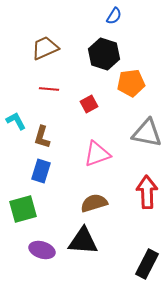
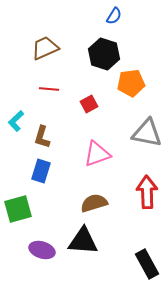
cyan L-shape: rotated 105 degrees counterclockwise
green square: moved 5 px left
black rectangle: rotated 56 degrees counterclockwise
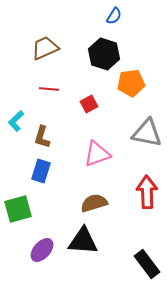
purple ellipse: rotated 65 degrees counterclockwise
black rectangle: rotated 8 degrees counterclockwise
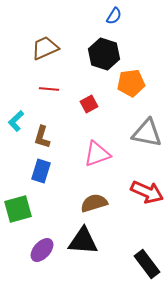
red arrow: rotated 116 degrees clockwise
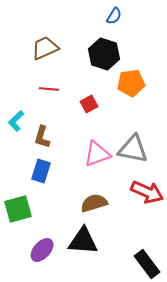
gray triangle: moved 14 px left, 16 px down
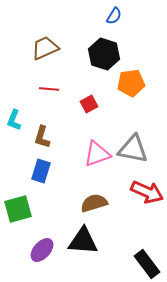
cyan L-shape: moved 2 px left, 1 px up; rotated 25 degrees counterclockwise
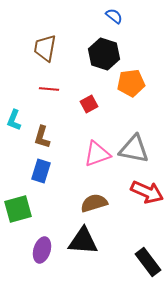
blue semicircle: rotated 84 degrees counterclockwise
brown trapezoid: rotated 56 degrees counterclockwise
gray triangle: moved 1 px right
purple ellipse: rotated 25 degrees counterclockwise
black rectangle: moved 1 px right, 2 px up
